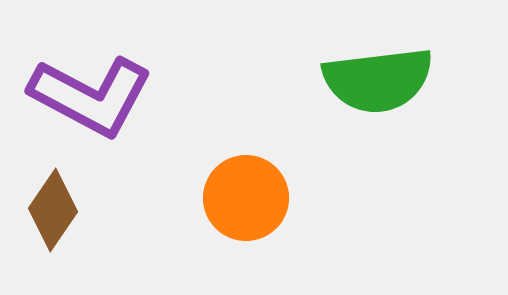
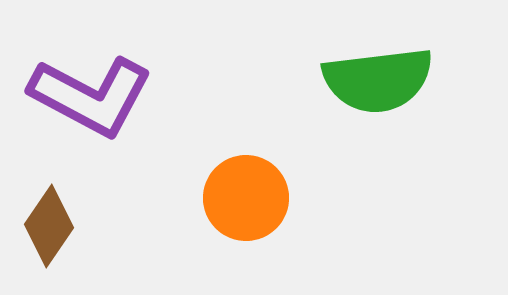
brown diamond: moved 4 px left, 16 px down
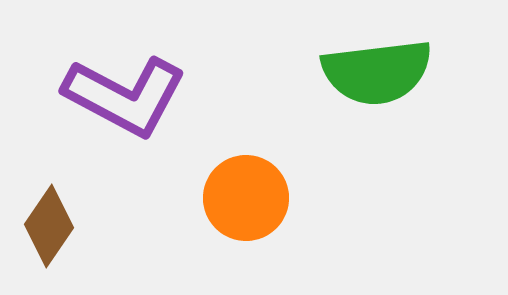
green semicircle: moved 1 px left, 8 px up
purple L-shape: moved 34 px right
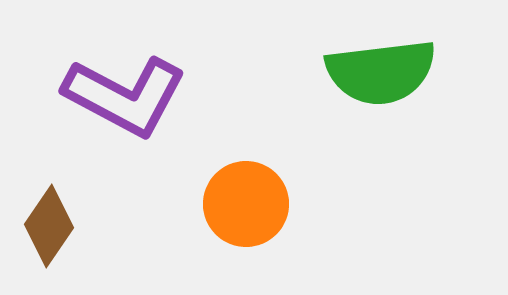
green semicircle: moved 4 px right
orange circle: moved 6 px down
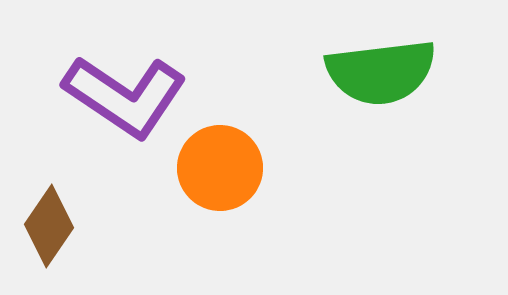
purple L-shape: rotated 6 degrees clockwise
orange circle: moved 26 px left, 36 px up
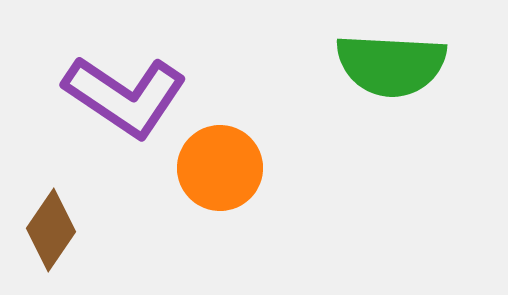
green semicircle: moved 10 px right, 7 px up; rotated 10 degrees clockwise
brown diamond: moved 2 px right, 4 px down
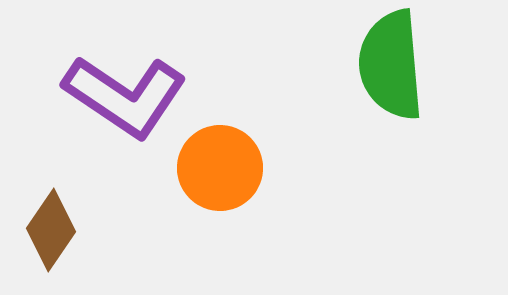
green semicircle: rotated 82 degrees clockwise
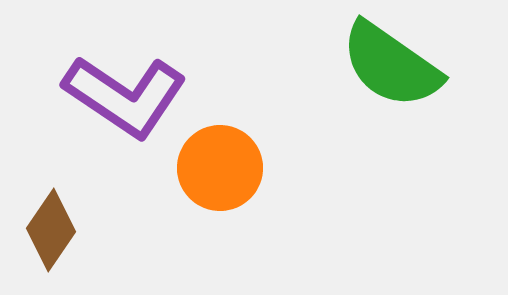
green semicircle: rotated 50 degrees counterclockwise
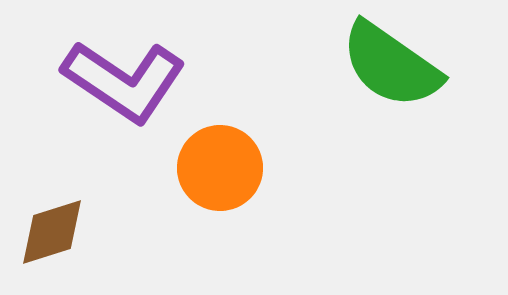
purple L-shape: moved 1 px left, 15 px up
brown diamond: moved 1 px right, 2 px down; rotated 38 degrees clockwise
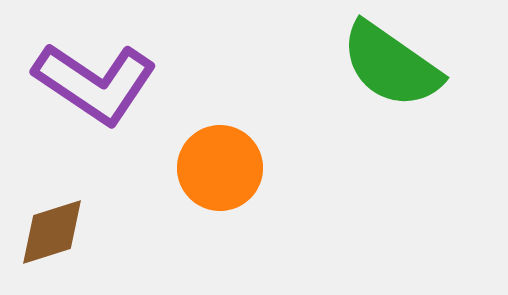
purple L-shape: moved 29 px left, 2 px down
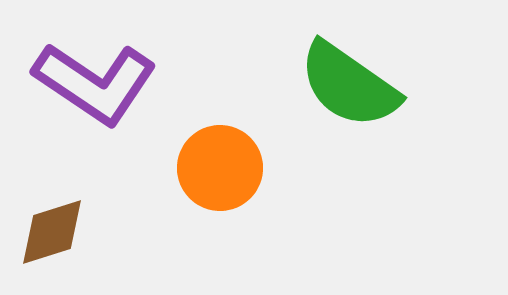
green semicircle: moved 42 px left, 20 px down
